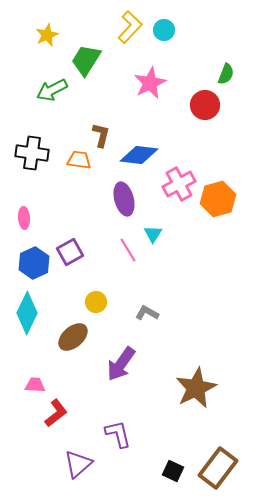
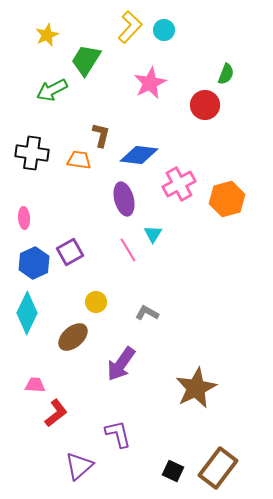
orange hexagon: moved 9 px right
purple triangle: moved 1 px right, 2 px down
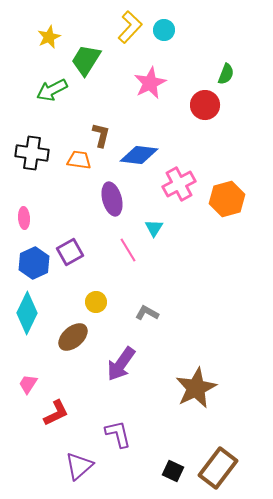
yellow star: moved 2 px right, 2 px down
purple ellipse: moved 12 px left
cyan triangle: moved 1 px right, 6 px up
pink trapezoid: moved 7 px left, 1 px up; rotated 60 degrees counterclockwise
red L-shape: rotated 12 degrees clockwise
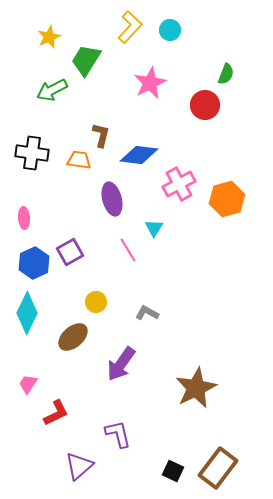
cyan circle: moved 6 px right
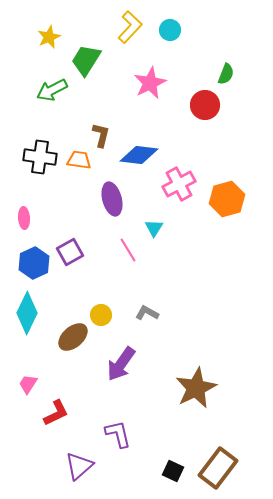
black cross: moved 8 px right, 4 px down
yellow circle: moved 5 px right, 13 px down
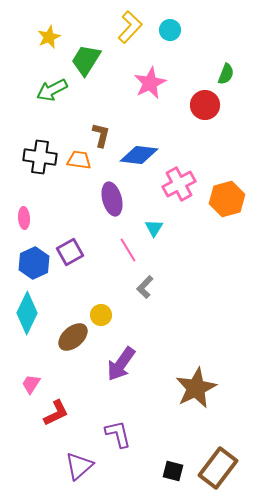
gray L-shape: moved 2 px left, 26 px up; rotated 75 degrees counterclockwise
pink trapezoid: moved 3 px right
black square: rotated 10 degrees counterclockwise
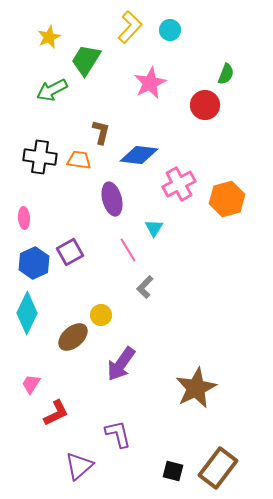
brown L-shape: moved 3 px up
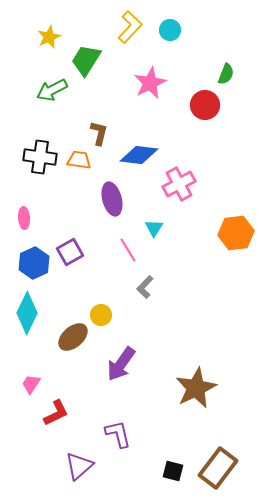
brown L-shape: moved 2 px left, 1 px down
orange hexagon: moved 9 px right, 34 px down; rotated 8 degrees clockwise
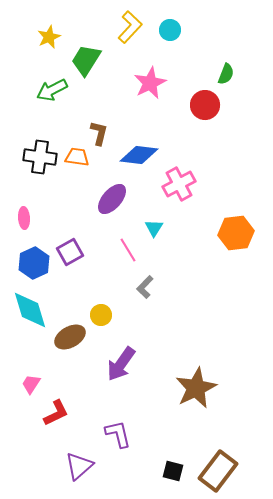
orange trapezoid: moved 2 px left, 3 px up
purple ellipse: rotated 56 degrees clockwise
cyan diamond: moved 3 px right, 3 px up; rotated 42 degrees counterclockwise
brown ellipse: moved 3 px left; rotated 12 degrees clockwise
brown rectangle: moved 3 px down
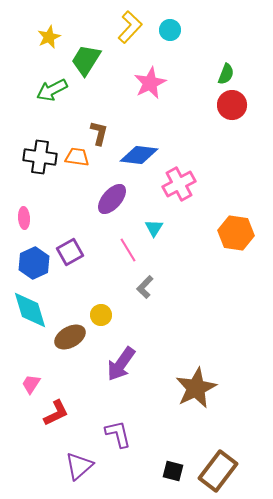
red circle: moved 27 px right
orange hexagon: rotated 16 degrees clockwise
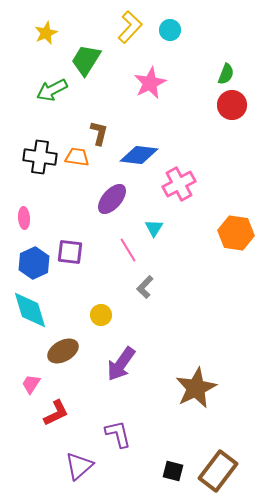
yellow star: moved 3 px left, 4 px up
purple square: rotated 36 degrees clockwise
brown ellipse: moved 7 px left, 14 px down
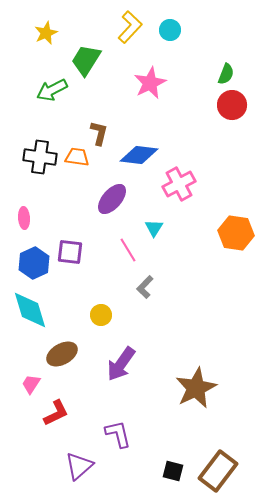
brown ellipse: moved 1 px left, 3 px down
